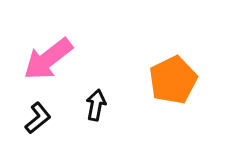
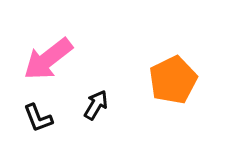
black arrow: rotated 20 degrees clockwise
black L-shape: rotated 108 degrees clockwise
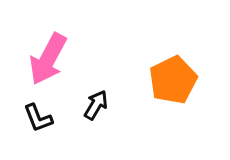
pink arrow: rotated 24 degrees counterclockwise
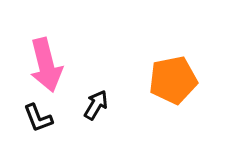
pink arrow: moved 2 px left, 6 px down; rotated 42 degrees counterclockwise
orange pentagon: rotated 15 degrees clockwise
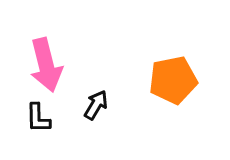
black L-shape: rotated 20 degrees clockwise
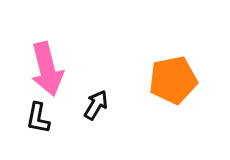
pink arrow: moved 1 px right, 4 px down
black L-shape: rotated 12 degrees clockwise
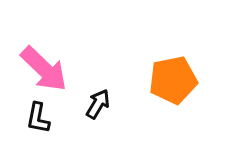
pink arrow: moved 3 px left; rotated 32 degrees counterclockwise
black arrow: moved 2 px right, 1 px up
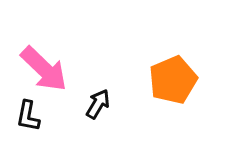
orange pentagon: rotated 12 degrees counterclockwise
black L-shape: moved 10 px left, 2 px up
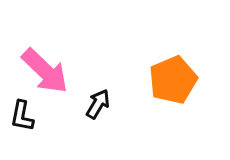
pink arrow: moved 1 px right, 2 px down
black L-shape: moved 6 px left
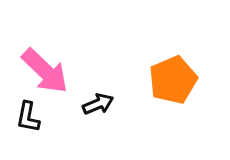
black arrow: rotated 36 degrees clockwise
black L-shape: moved 6 px right, 1 px down
